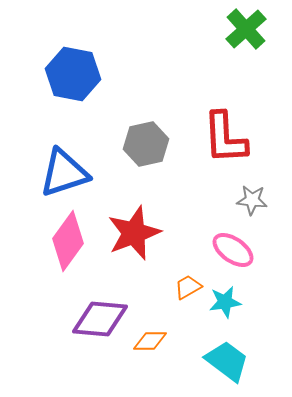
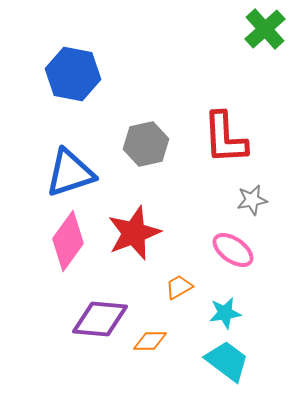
green cross: moved 19 px right
blue triangle: moved 6 px right
gray star: rotated 16 degrees counterclockwise
orange trapezoid: moved 9 px left
cyan star: moved 11 px down
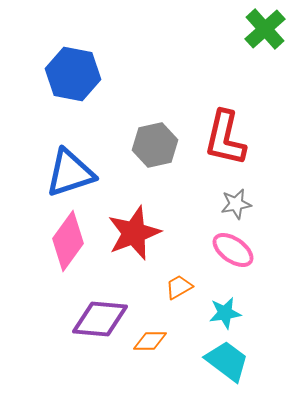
red L-shape: rotated 16 degrees clockwise
gray hexagon: moved 9 px right, 1 px down
gray star: moved 16 px left, 4 px down
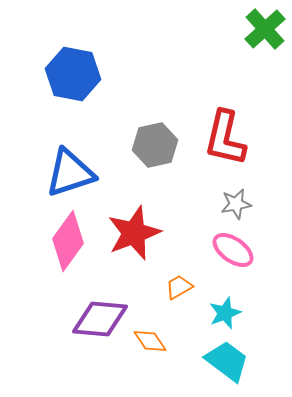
cyan star: rotated 12 degrees counterclockwise
orange diamond: rotated 56 degrees clockwise
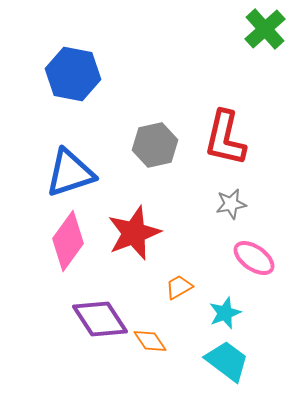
gray star: moved 5 px left
pink ellipse: moved 21 px right, 8 px down
purple diamond: rotated 52 degrees clockwise
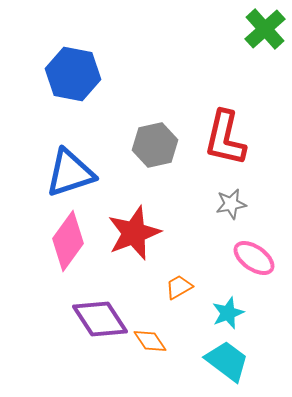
cyan star: moved 3 px right
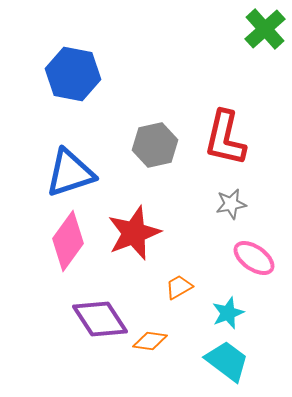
orange diamond: rotated 48 degrees counterclockwise
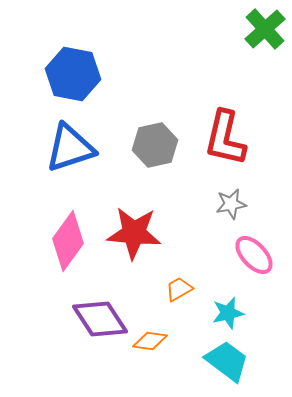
blue triangle: moved 25 px up
red star: rotated 26 degrees clockwise
pink ellipse: moved 3 px up; rotated 12 degrees clockwise
orange trapezoid: moved 2 px down
cyan star: rotated 8 degrees clockwise
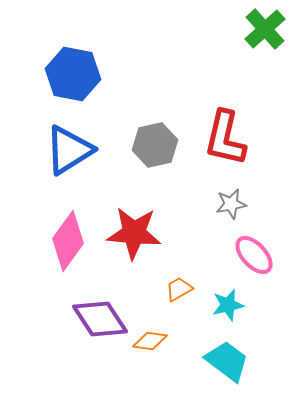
blue triangle: moved 1 px left, 2 px down; rotated 14 degrees counterclockwise
cyan star: moved 8 px up
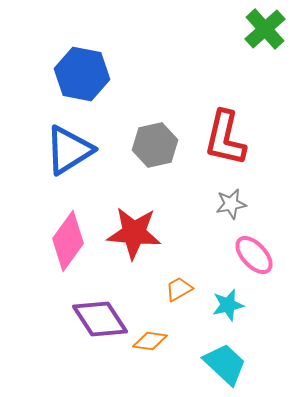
blue hexagon: moved 9 px right
cyan trapezoid: moved 2 px left, 3 px down; rotated 6 degrees clockwise
